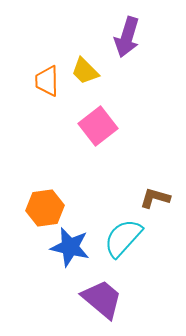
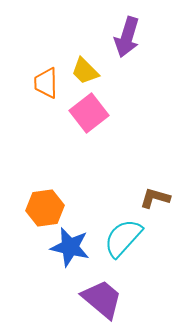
orange trapezoid: moved 1 px left, 2 px down
pink square: moved 9 px left, 13 px up
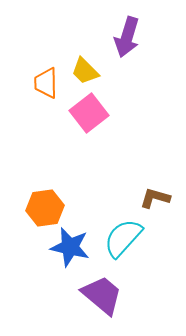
purple trapezoid: moved 4 px up
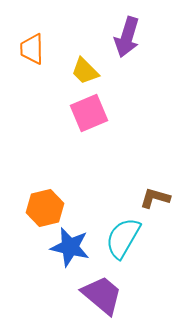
orange trapezoid: moved 14 px left, 34 px up
pink square: rotated 15 degrees clockwise
orange hexagon: rotated 6 degrees counterclockwise
cyan semicircle: rotated 12 degrees counterclockwise
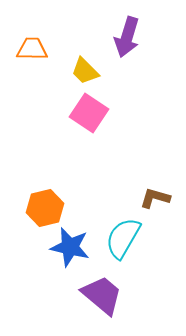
orange trapezoid: rotated 92 degrees clockwise
pink square: rotated 33 degrees counterclockwise
